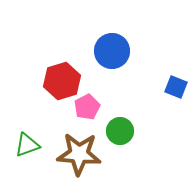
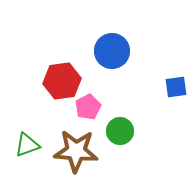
red hexagon: rotated 9 degrees clockwise
blue square: rotated 30 degrees counterclockwise
pink pentagon: moved 1 px right
brown star: moved 3 px left, 3 px up
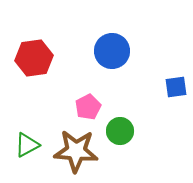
red hexagon: moved 28 px left, 23 px up
green triangle: rotated 8 degrees counterclockwise
